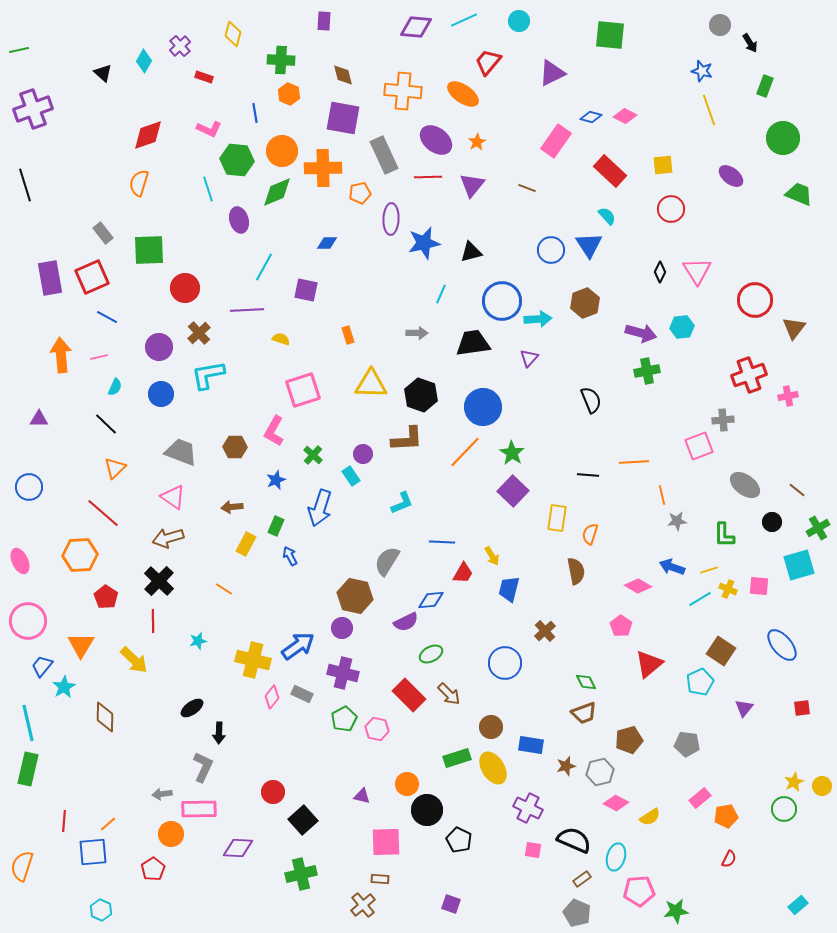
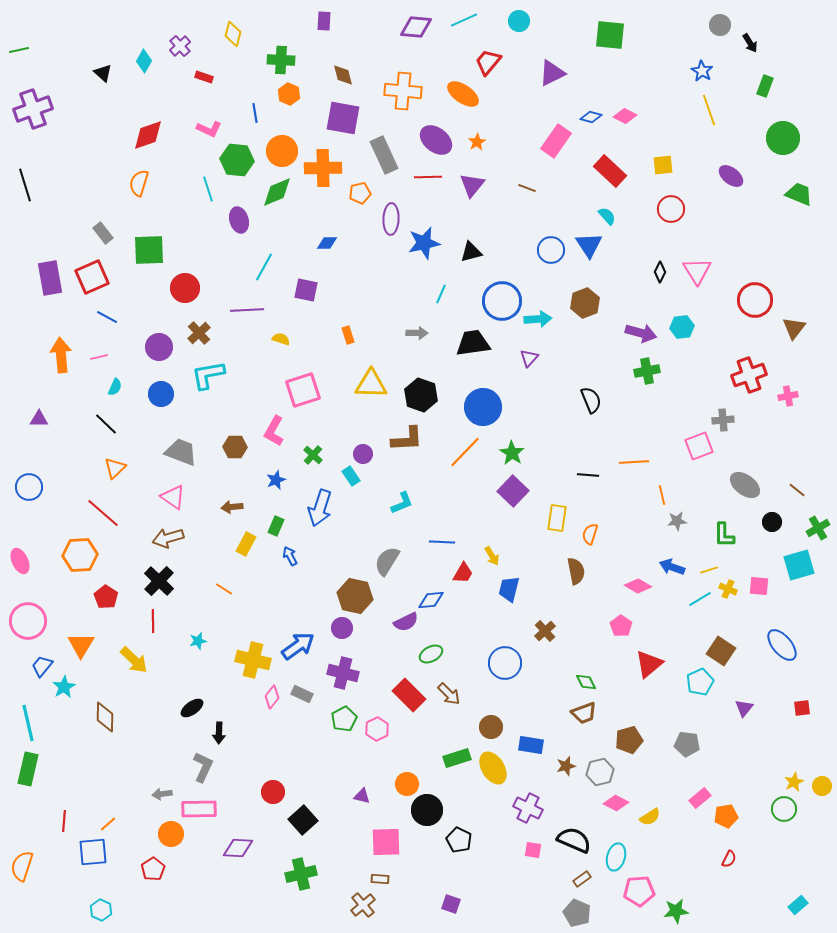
blue star at (702, 71): rotated 15 degrees clockwise
pink hexagon at (377, 729): rotated 20 degrees clockwise
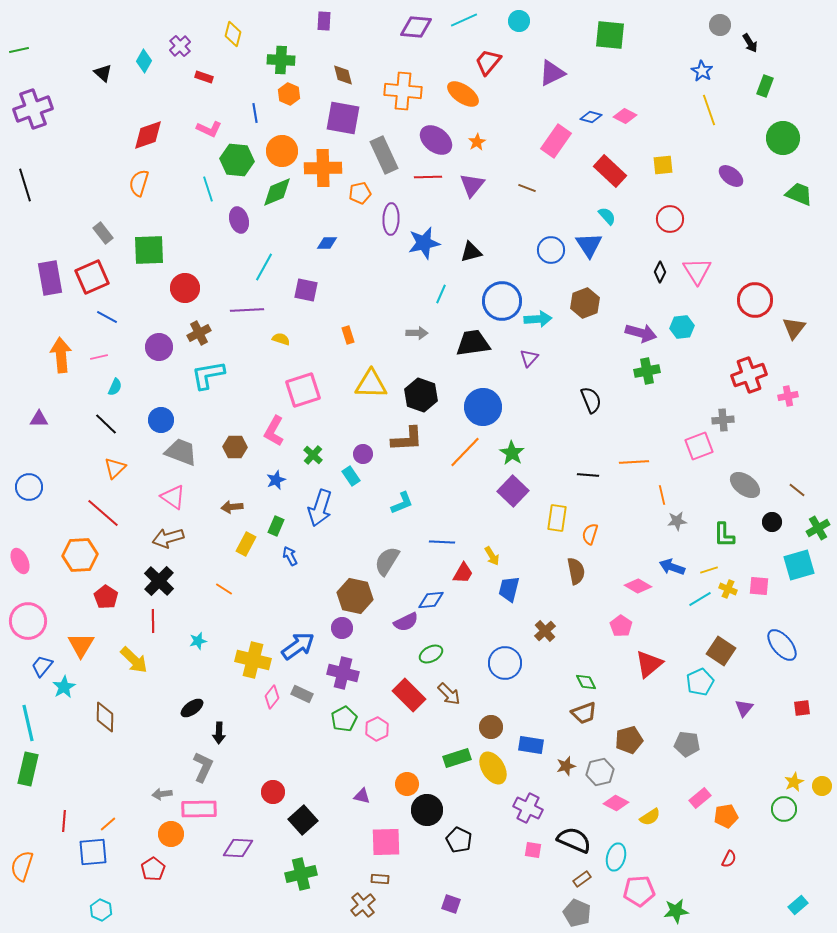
red circle at (671, 209): moved 1 px left, 10 px down
brown cross at (199, 333): rotated 15 degrees clockwise
blue circle at (161, 394): moved 26 px down
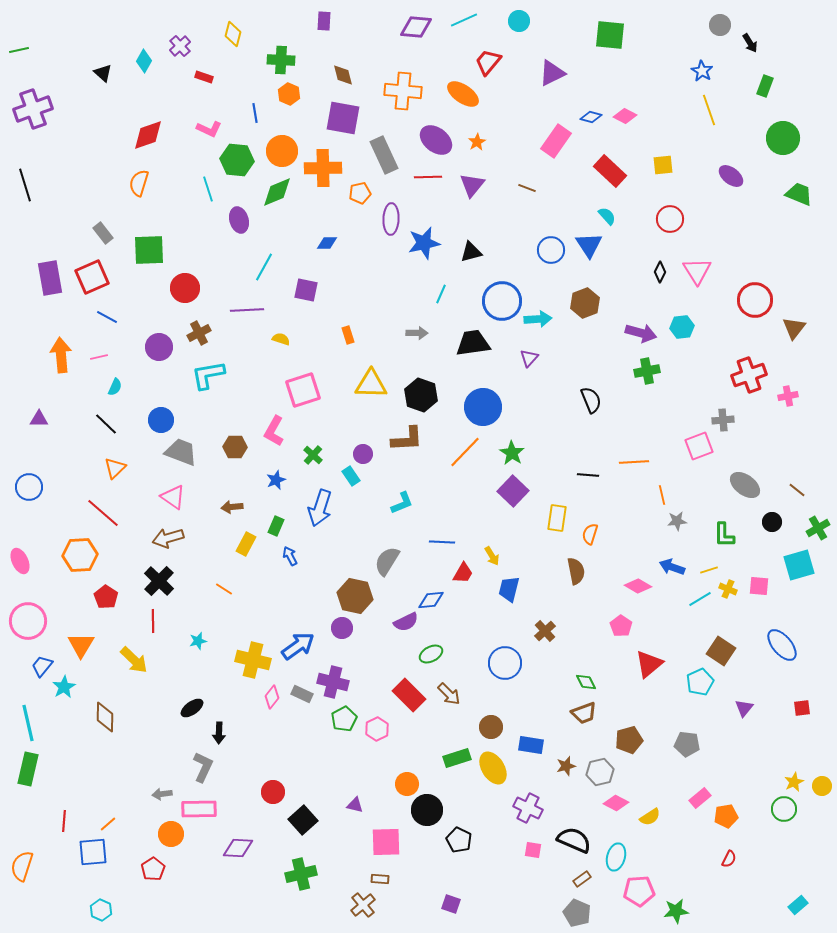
purple cross at (343, 673): moved 10 px left, 9 px down
purple triangle at (362, 796): moved 7 px left, 9 px down
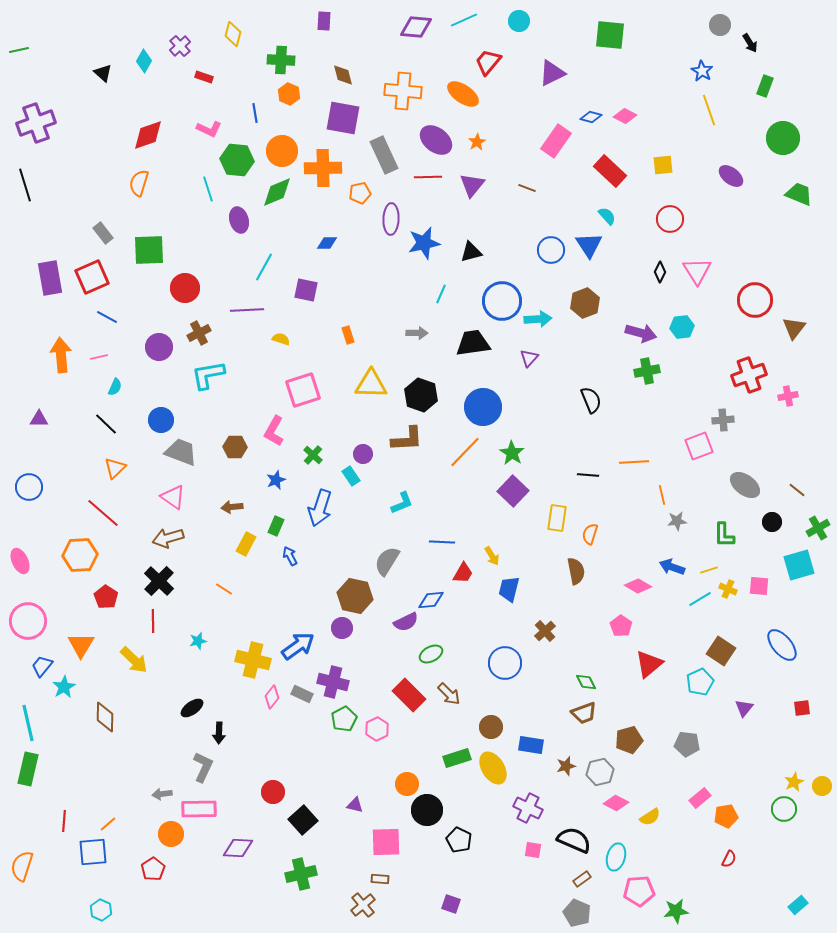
purple cross at (33, 109): moved 3 px right, 14 px down
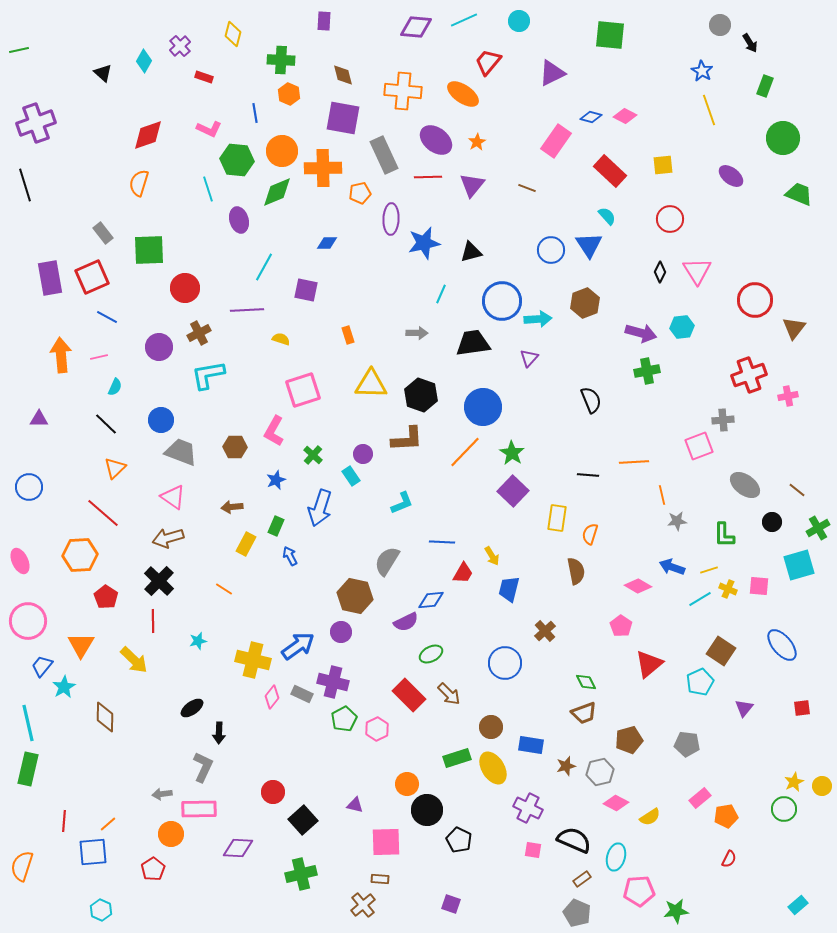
purple circle at (342, 628): moved 1 px left, 4 px down
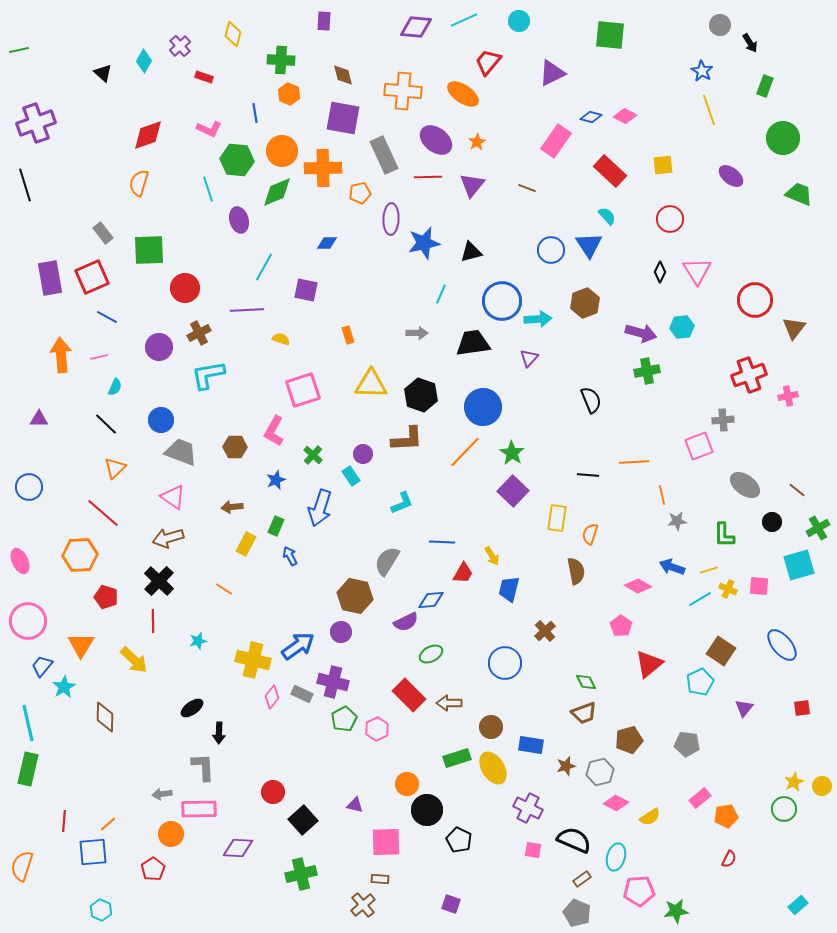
red pentagon at (106, 597): rotated 15 degrees counterclockwise
brown arrow at (449, 694): moved 9 px down; rotated 135 degrees clockwise
gray L-shape at (203, 767): rotated 28 degrees counterclockwise
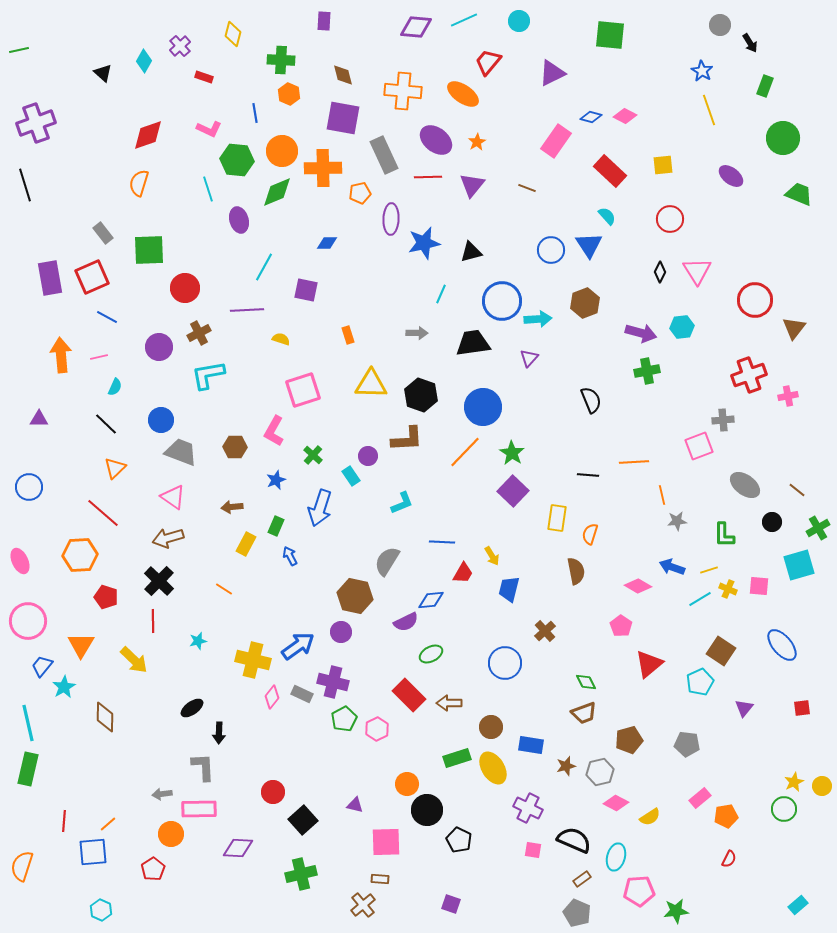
purple circle at (363, 454): moved 5 px right, 2 px down
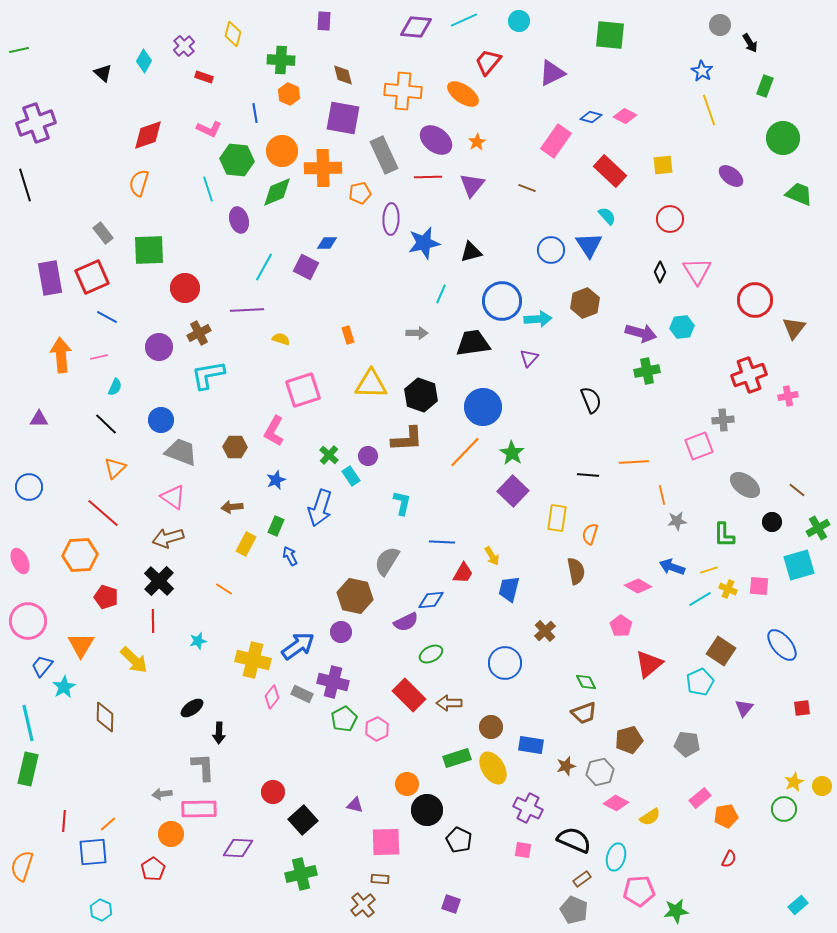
purple cross at (180, 46): moved 4 px right
purple square at (306, 290): moved 23 px up; rotated 15 degrees clockwise
green cross at (313, 455): moved 16 px right
cyan L-shape at (402, 503): rotated 55 degrees counterclockwise
pink square at (533, 850): moved 10 px left
gray pentagon at (577, 913): moved 3 px left, 3 px up
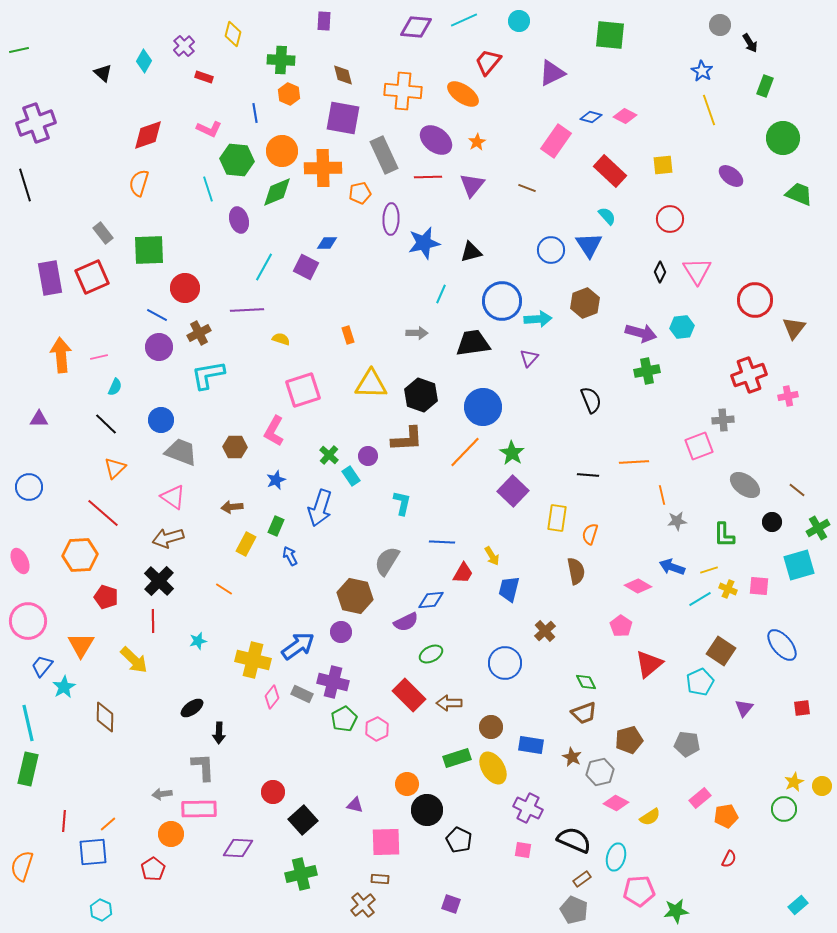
blue line at (107, 317): moved 50 px right, 2 px up
brown star at (566, 766): moved 6 px right, 9 px up; rotated 30 degrees counterclockwise
